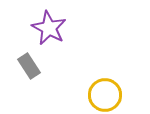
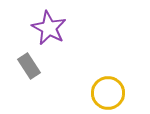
yellow circle: moved 3 px right, 2 px up
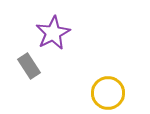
purple star: moved 4 px right, 5 px down; rotated 16 degrees clockwise
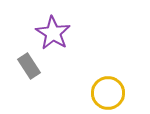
purple star: rotated 12 degrees counterclockwise
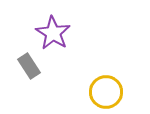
yellow circle: moved 2 px left, 1 px up
